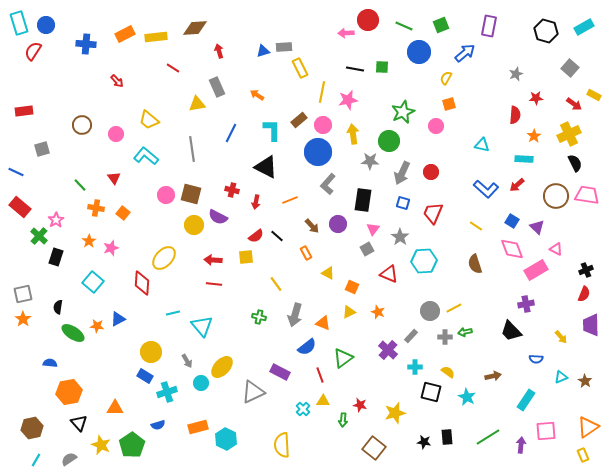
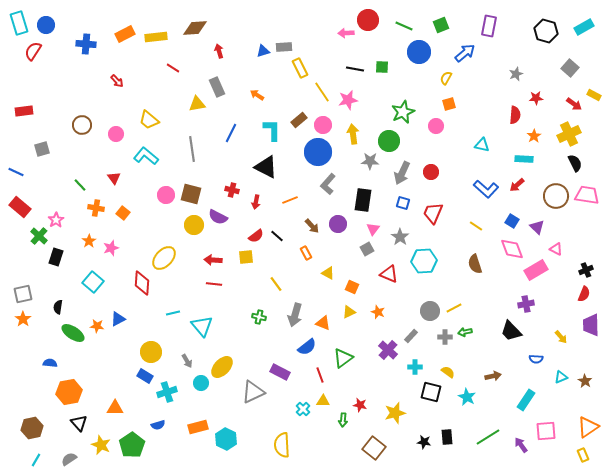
yellow line at (322, 92): rotated 45 degrees counterclockwise
purple arrow at (521, 445): rotated 42 degrees counterclockwise
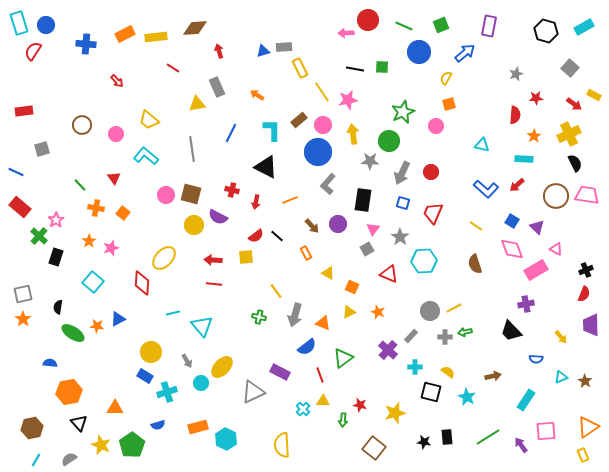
yellow line at (276, 284): moved 7 px down
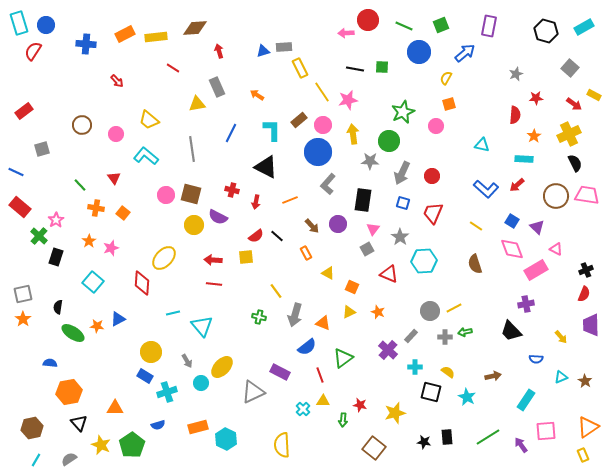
red rectangle at (24, 111): rotated 30 degrees counterclockwise
red circle at (431, 172): moved 1 px right, 4 px down
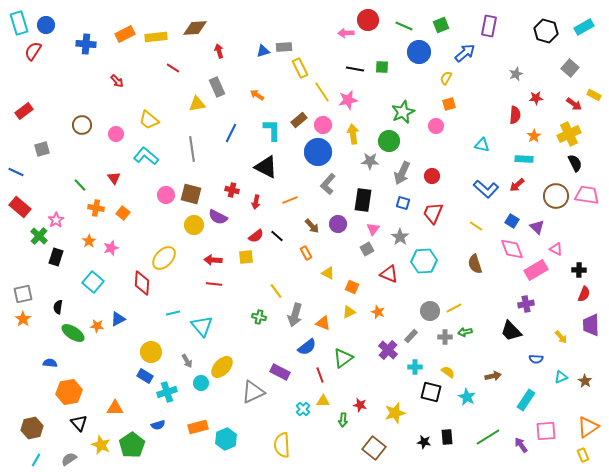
black cross at (586, 270): moved 7 px left; rotated 24 degrees clockwise
cyan hexagon at (226, 439): rotated 10 degrees clockwise
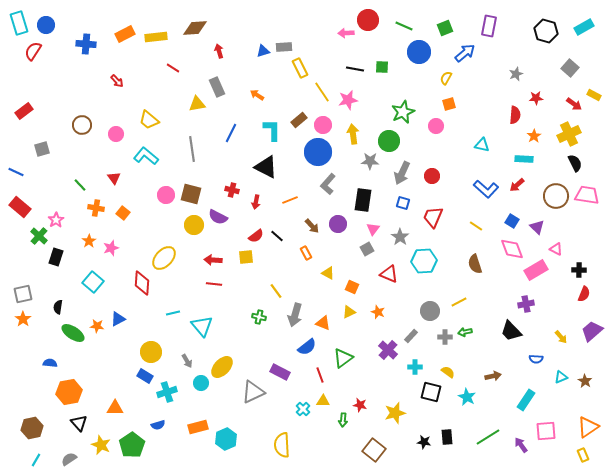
green square at (441, 25): moved 4 px right, 3 px down
red trapezoid at (433, 213): moved 4 px down
yellow line at (454, 308): moved 5 px right, 6 px up
purple trapezoid at (591, 325): moved 1 px right, 6 px down; rotated 50 degrees clockwise
brown square at (374, 448): moved 2 px down
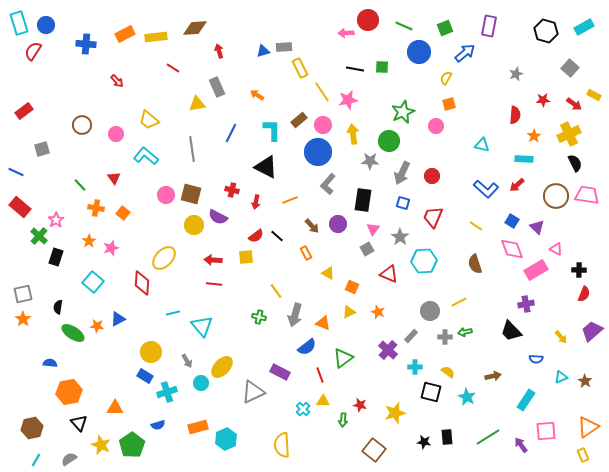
red star at (536, 98): moved 7 px right, 2 px down
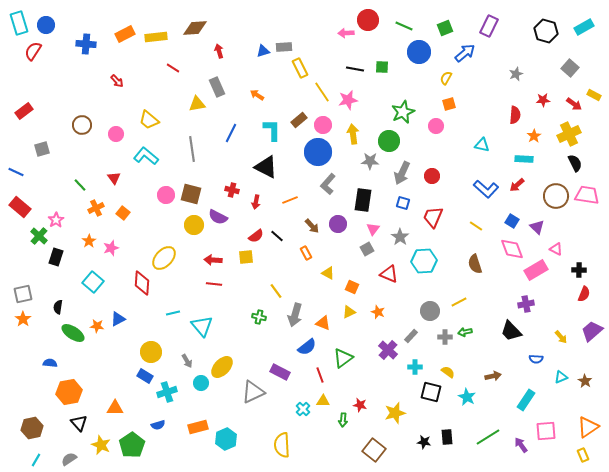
purple rectangle at (489, 26): rotated 15 degrees clockwise
orange cross at (96, 208): rotated 35 degrees counterclockwise
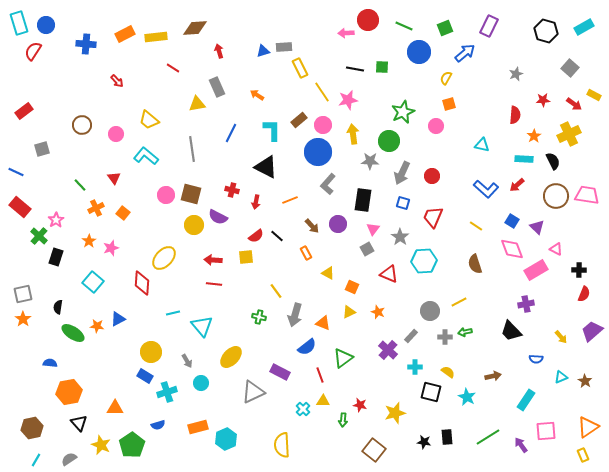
black semicircle at (575, 163): moved 22 px left, 2 px up
yellow ellipse at (222, 367): moved 9 px right, 10 px up
